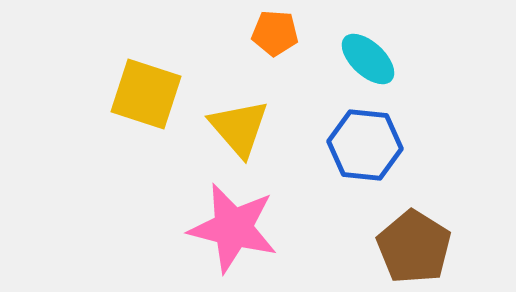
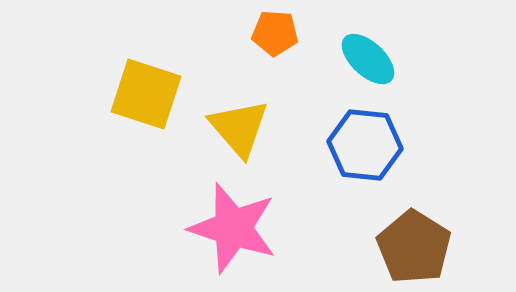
pink star: rotated 4 degrees clockwise
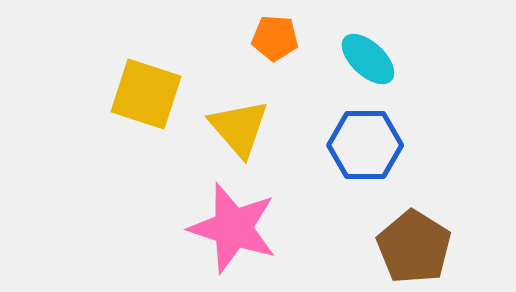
orange pentagon: moved 5 px down
blue hexagon: rotated 6 degrees counterclockwise
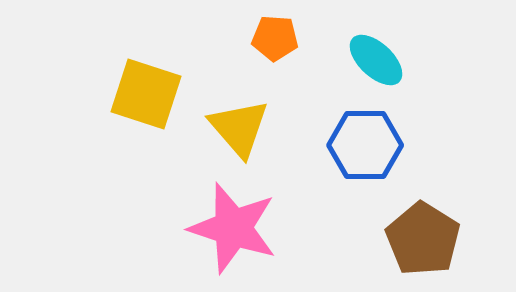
cyan ellipse: moved 8 px right, 1 px down
brown pentagon: moved 9 px right, 8 px up
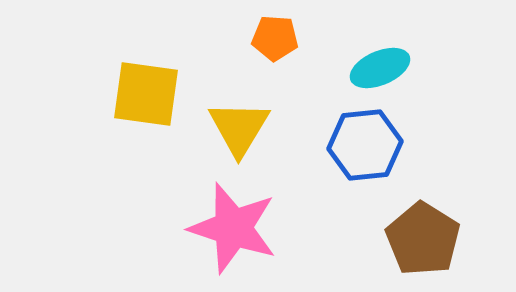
cyan ellipse: moved 4 px right, 8 px down; rotated 66 degrees counterclockwise
yellow square: rotated 10 degrees counterclockwise
yellow triangle: rotated 12 degrees clockwise
blue hexagon: rotated 6 degrees counterclockwise
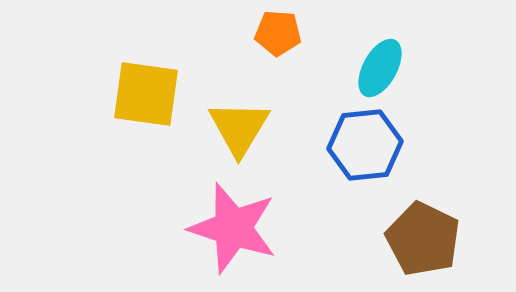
orange pentagon: moved 3 px right, 5 px up
cyan ellipse: rotated 38 degrees counterclockwise
brown pentagon: rotated 6 degrees counterclockwise
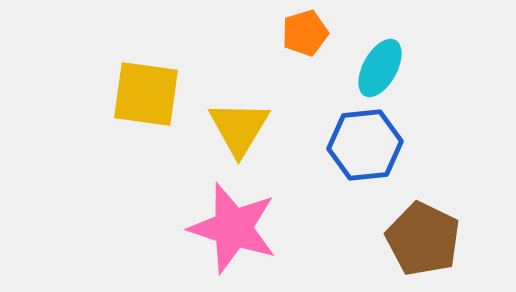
orange pentagon: moved 27 px right; rotated 21 degrees counterclockwise
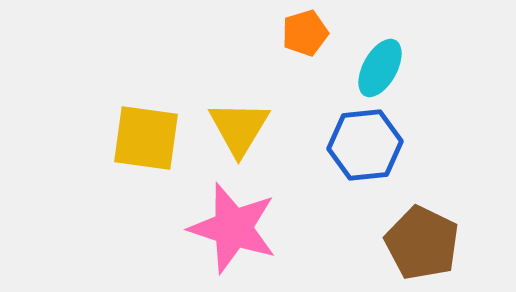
yellow square: moved 44 px down
brown pentagon: moved 1 px left, 4 px down
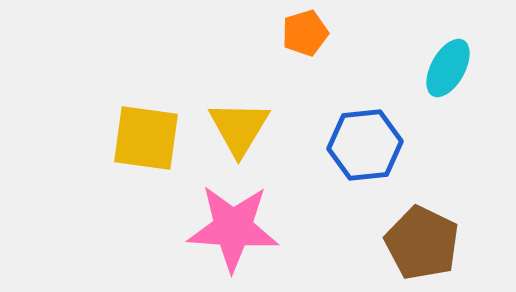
cyan ellipse: moved 68 px right
pink star: rotated 14 degrees counterclockwise
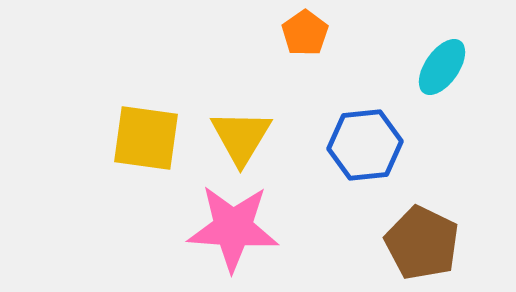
orange pentagon: rotated 18 degrees counterclockwise
cyan ellipse: moved 6 px left, 1 px up; rotated 6 degrees clockwise
yellow triangle: moved 2 px right, 9 px down
